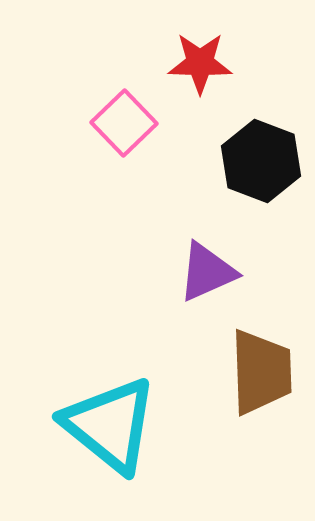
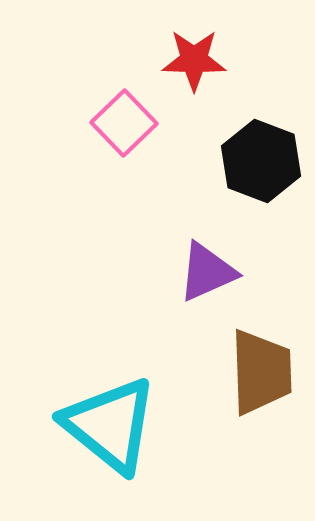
red star: moved 6 px left, 3 px up
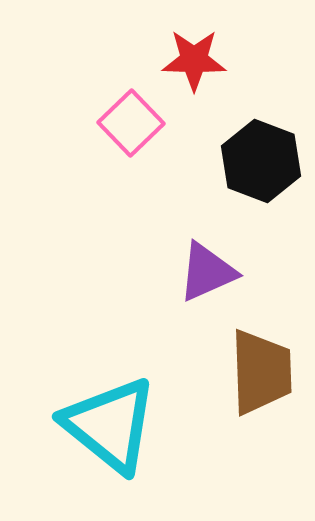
pink square: moved 7 px right
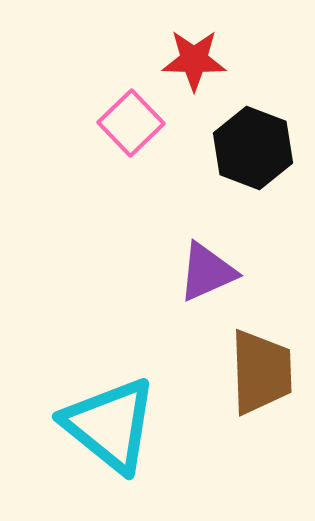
black hexagon: moved 8 px left, 13 px up
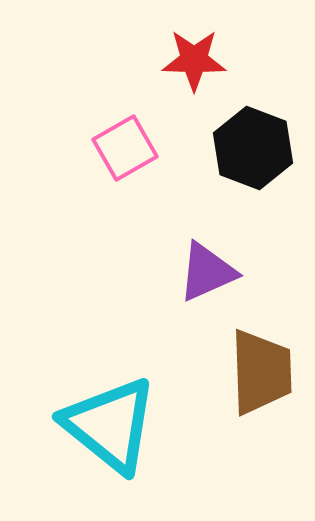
pink square: moved 6 px left, 25 px down; rotated 14 degrees clockwise
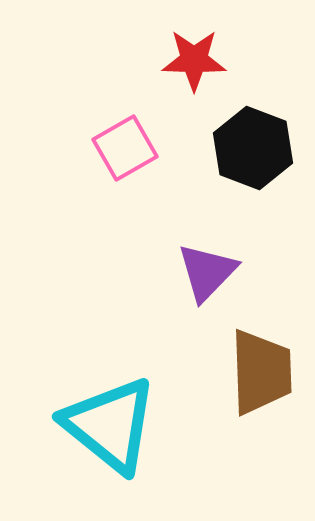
purple triangle: rotated 22 degrees counterclockwise
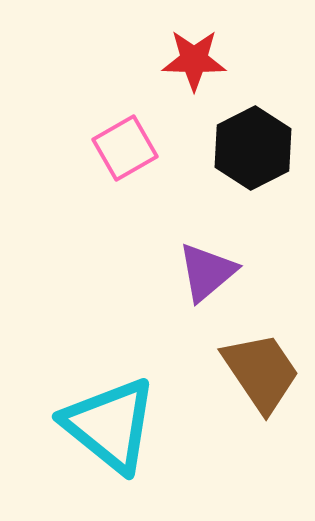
black hexagon: rotated 12 degrees clockwise
purple triangle: rotated 6 degrees clockwise
brown trapezoid: rotated 32 degrees counterclockwise
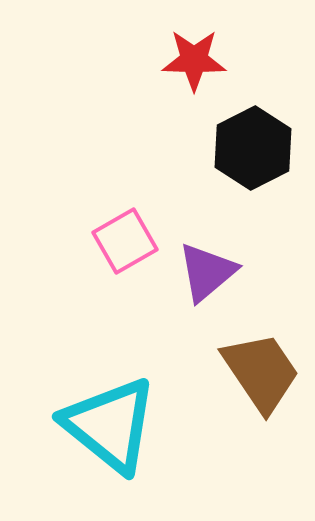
pink square: moved 93 px down
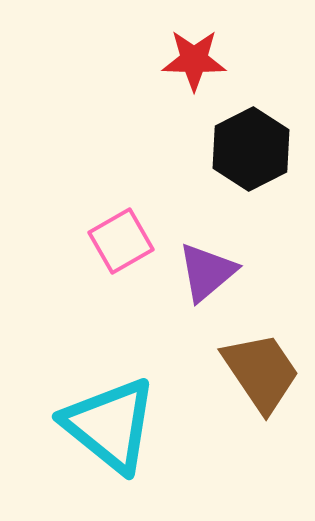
black hexagon: moved 2 px left, 1 px down
pink square: moved 4 px left
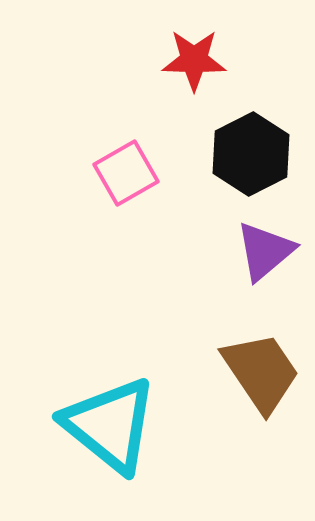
black hexagon: moved 5 px down
pink square: moved 5 px right, 68 px up
purple triangle: moved 58 px right, 21 px up
